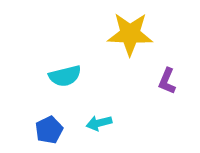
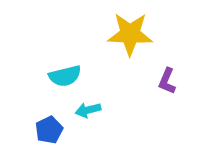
cyan arrow: moved 11 px left, 13 px up
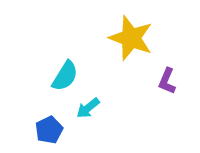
yellow star: moved 1 px right, 4 px down; rotated 18 degrees clockwise
cyan semicircle: rotated 44 degrees counterclockwise
cyan arrow: moved 2 px up; rotated 25 degrees counterclockwise
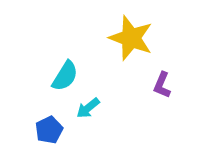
purple L-shape: moved 5 px left, 4 px down
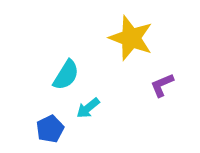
cyan semicircle: moved 1 px right, 1 px up
purple L-shape: rotated 44 degrees clockwise
blue pentagon: moved 1 px right, 1 px up
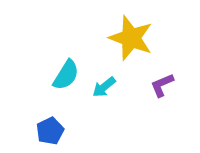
cyan arrow: moved 16 px right, 21 px up
blue pentagon: moved 2 px down
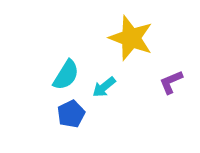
purple L-shape: moved 9 px right, 3 px up
blue pentagon: moved 21 px right, 17 px up
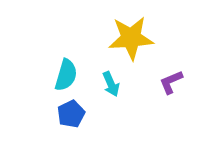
yellow star: rotated 24 degrees counterclockwise
cyan semicircle: rotated 16 degrees counterclockwise
cyan arrow: moved 7 px right, 3 px up; rotated 75 degrees counterclockwise
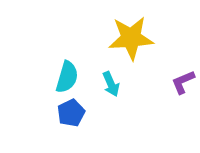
cyan semicircle: moved 1 px right, 2 px down
purple L-shape: moved 12 px right
blue pentagon: moved 1 px up
